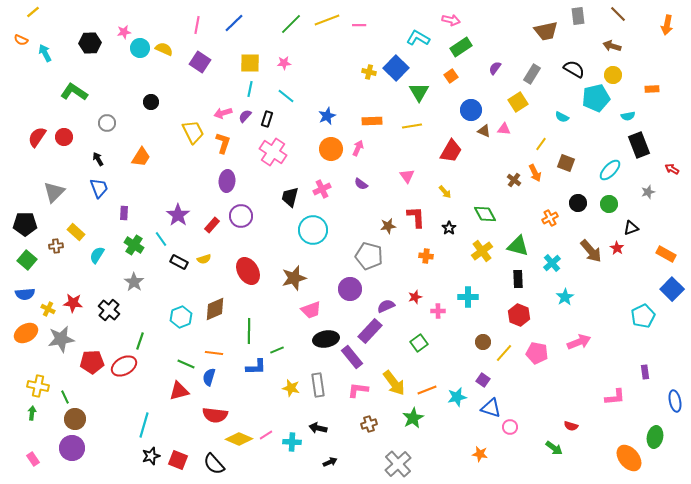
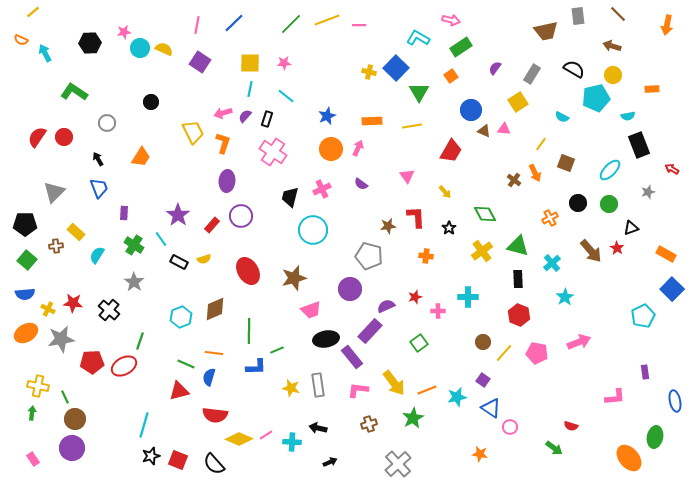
blue triangle at (491, 408): rotated 15 degrees clockwise
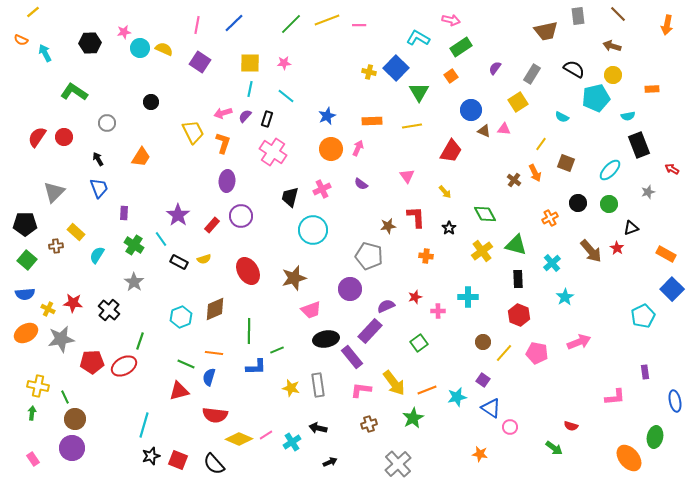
green triangle at (518, 246): moved 2 px left, 1 px up
pink L-shape at (358, 390): moved 3 px right
cyan cross at (292, 442): rotated 36 degrees counterclockwise
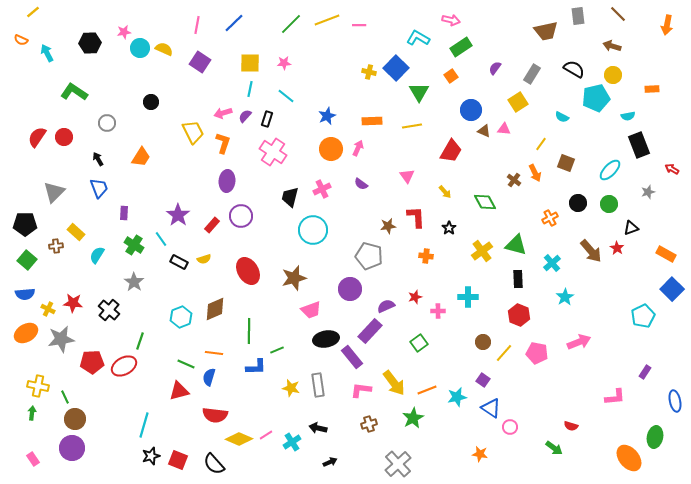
cyan arrow at (45, 53): moved 2 px right
green diamond at (485, 214): moved 12 px up
purple rectangle at (645, 372): rotated 40 degrees clockwise
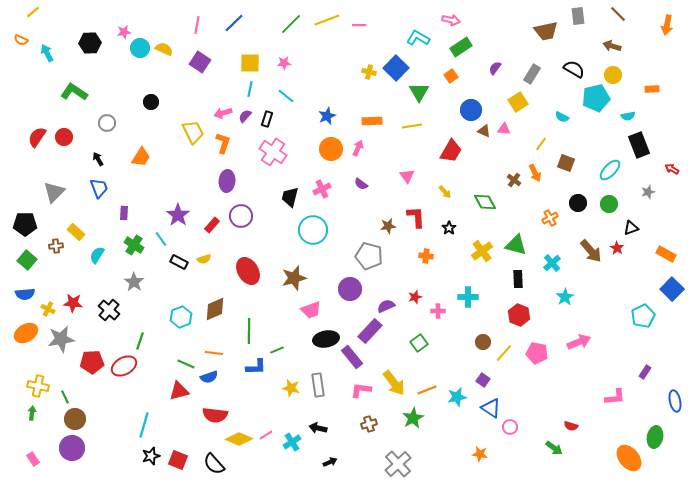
blue semicircle at (209, 377): rotated 126 degrees counterclockwise
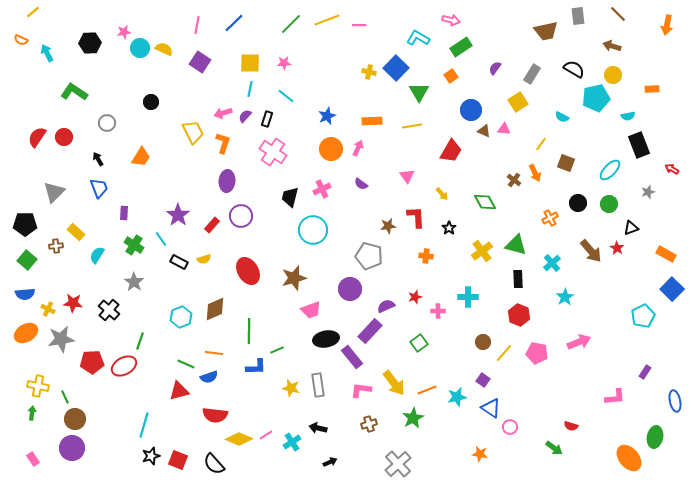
yellow arrow at (445, 192): moved 3 px left, 2 px down
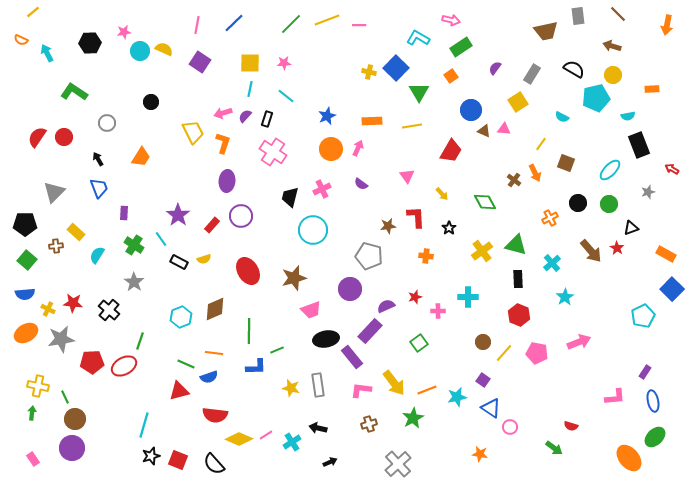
cyan circle at (140, 48): moved 3 px down
blue ellipse at (675, 401): moved 22 px left
green ellipse at (655, 437): rotated 35 degrees clockwise
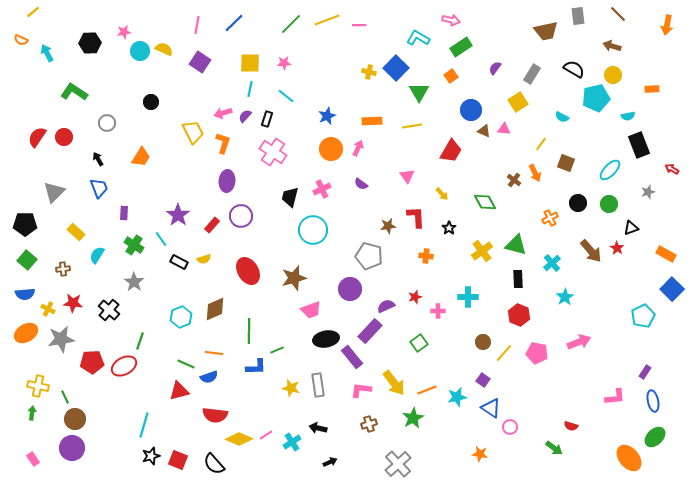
brown cross at (56, 246): moved 7 px right, 23 px down
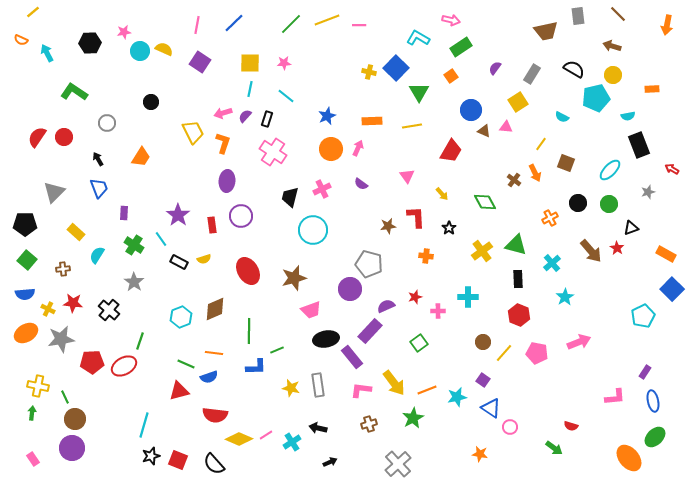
pink triangle at (504, 129): moved 2 px right, 2 px up
red rectangle at (212, 225): rotated 49 degrees counterclockwise
gray pentagon at (369, 256): moved 8 px down
